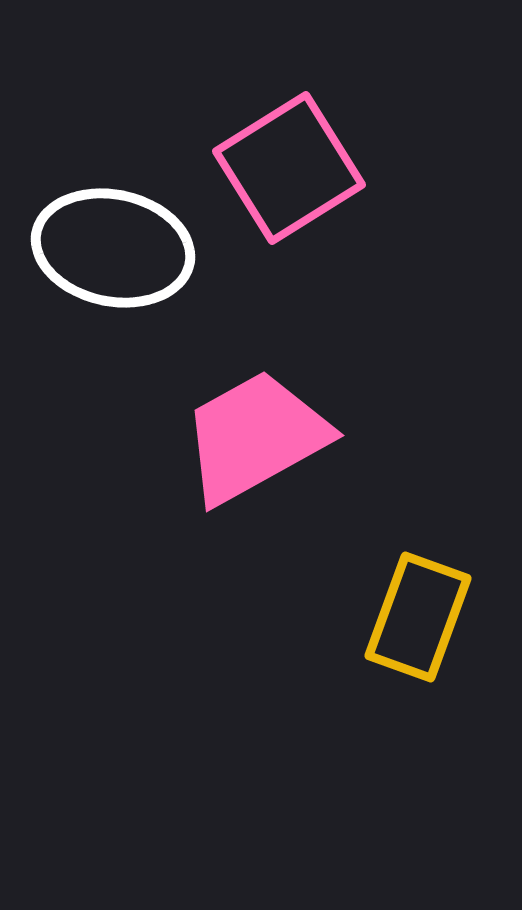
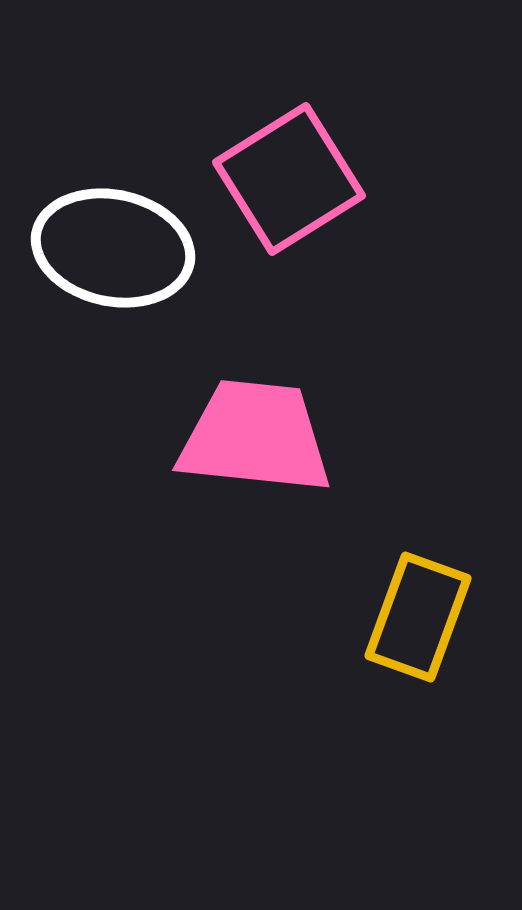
pink square: moved 11 px down
pink trapezoid: rotated 35 degrees clockwise
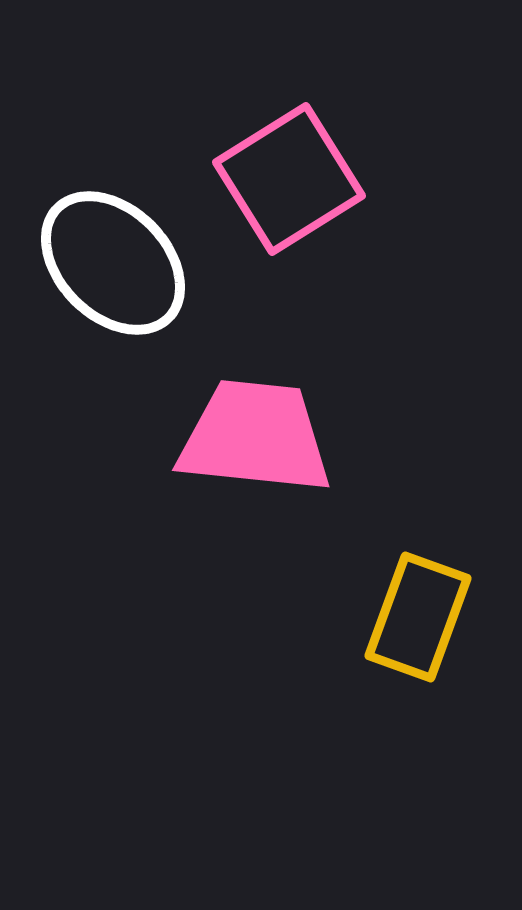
white ellipse: moved 15 px down; rotated 33 degrees clockwise
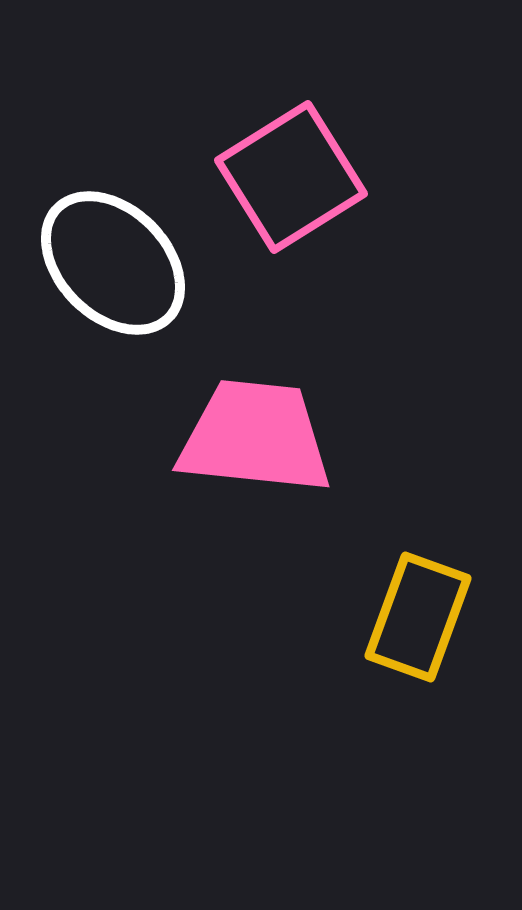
pink square: moved 2 px right, 2 px up
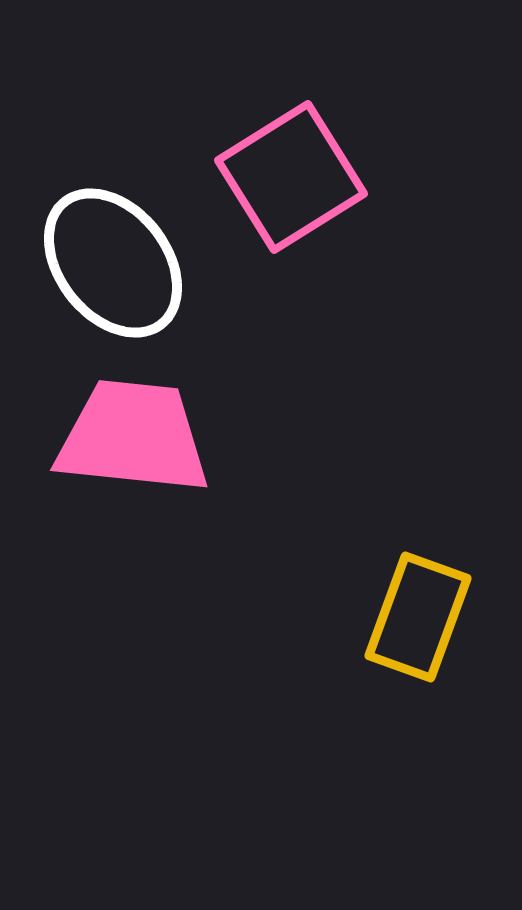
white ellipse: rotated 7 degrees clockwise
pink trapezoid: moved 122 px left
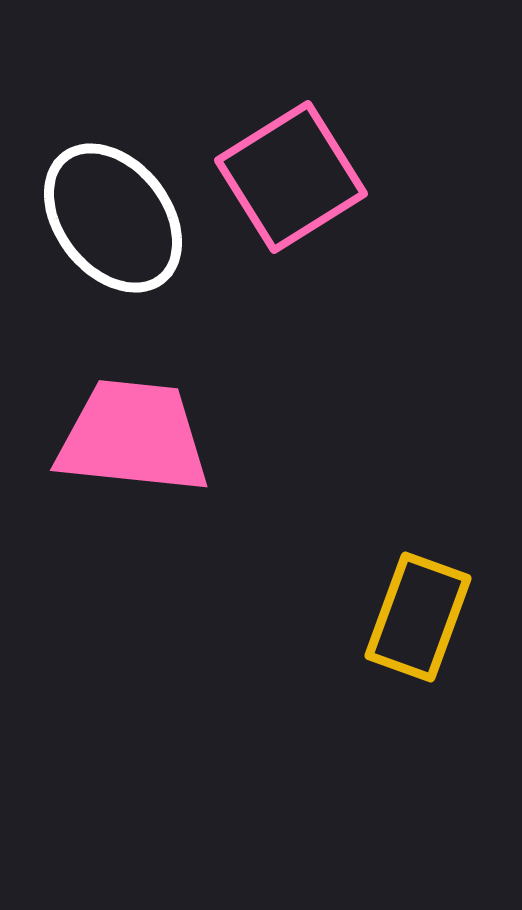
white ellipse: moved 45 px up
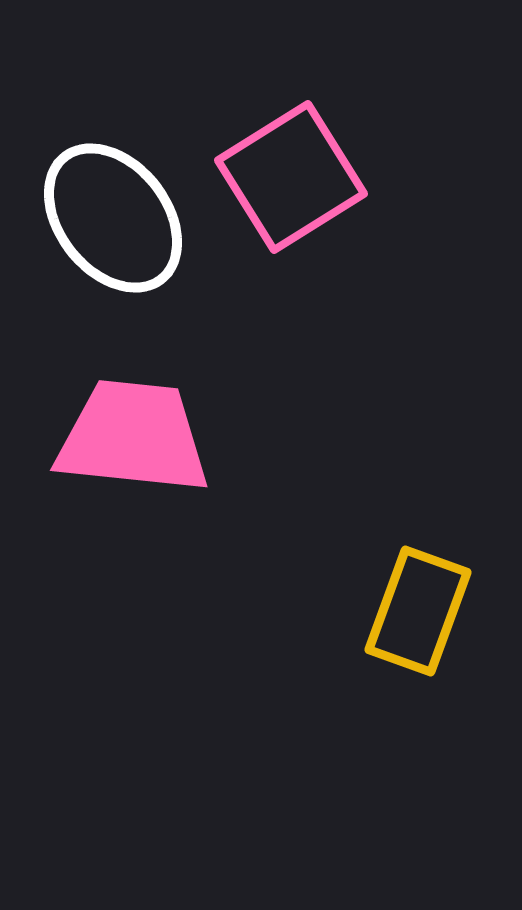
yellow rectangle: moved 6 px up
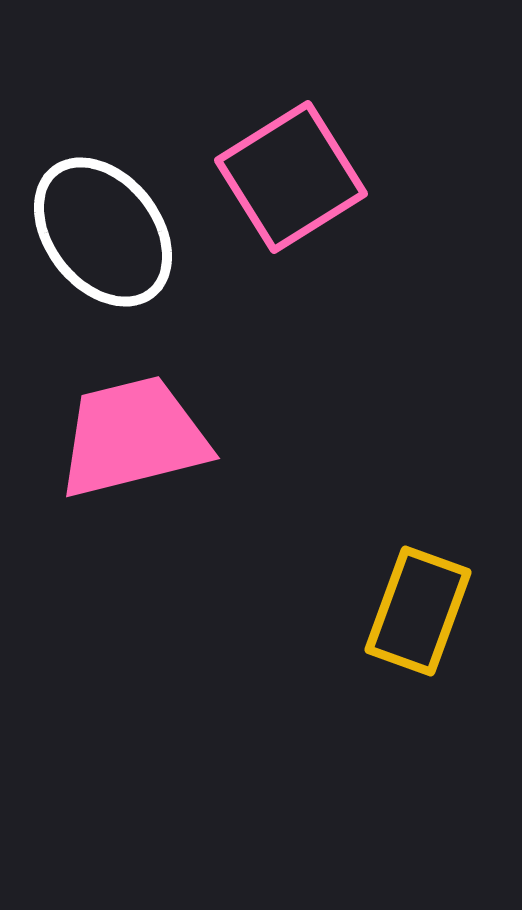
white ellipse: moved 10 px left, 14 px down
pink trapezoid: rotated 20 degrees counterclockwise
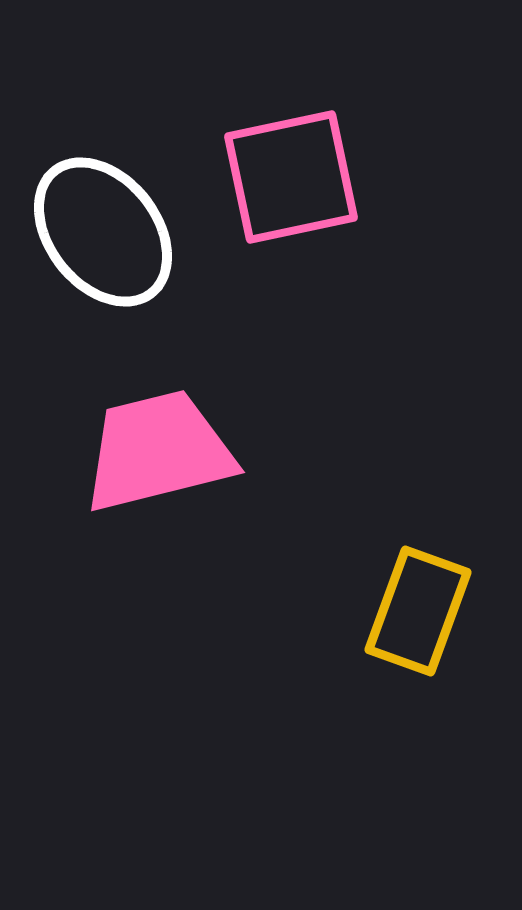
pink square: rotated 20 degrees clockwise
pink trapezoid: moved 25 px right, 14 px down
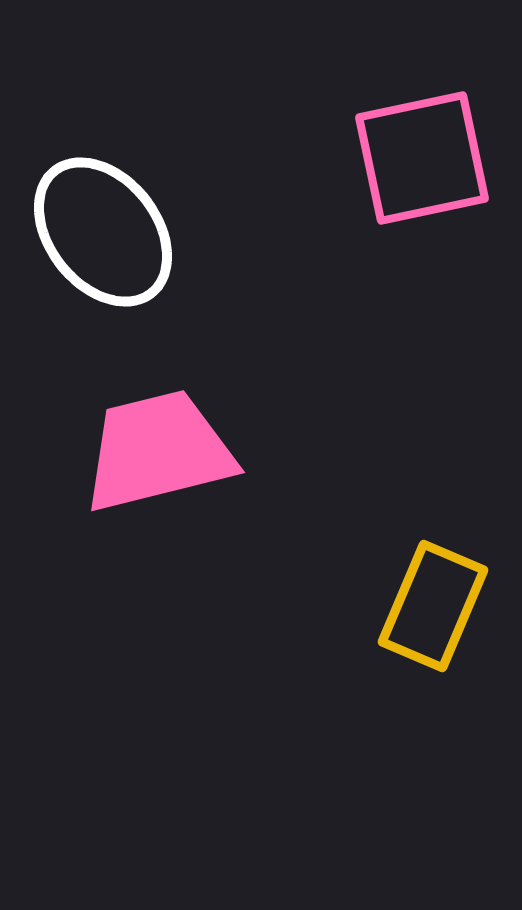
pink square: moved 131 px right, 19 px up
yellow rectangle: moved 15 px right, 5 px up; rotated 3 degrees clockwise
